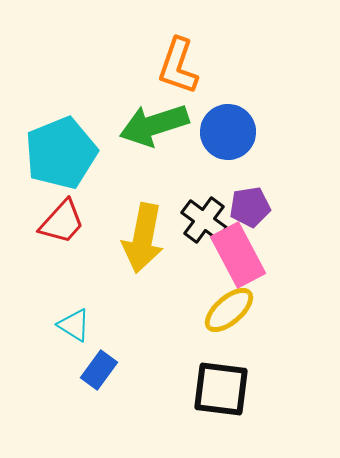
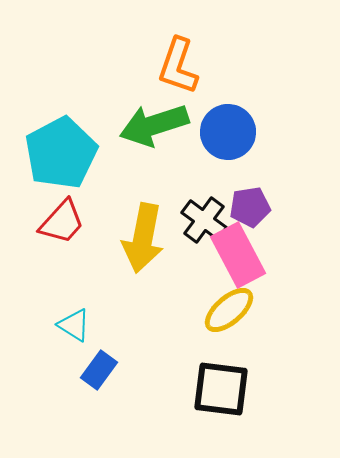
cyan pentagon: rotated 6 degrees counterclockwise
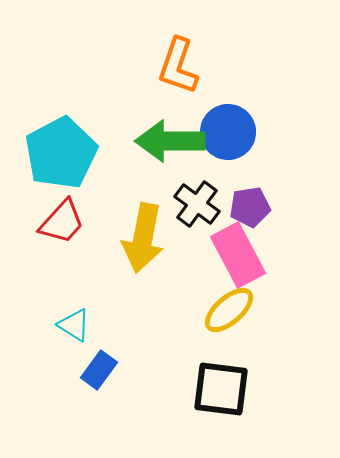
green arrow: moved 16 px right, 16 px down; rotated 18 degrees clockwise
black cross: moved 7 px left, 16 px up
